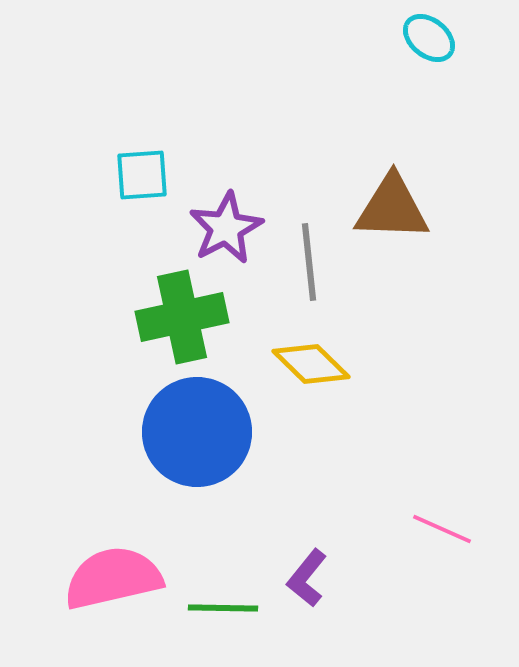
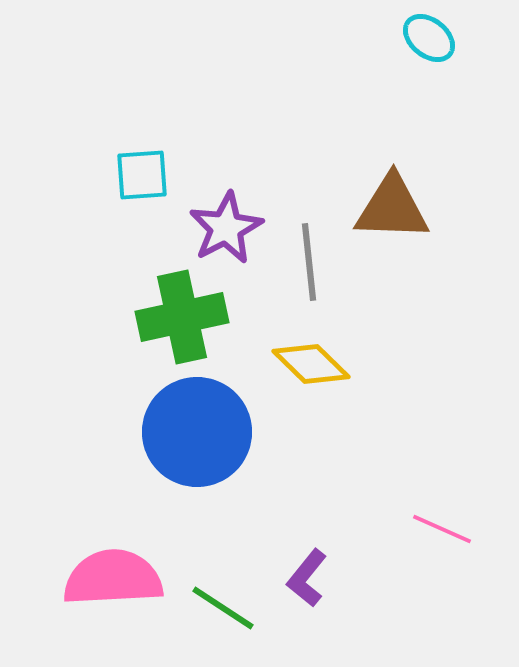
pink semicircle: rotated 10 degrees clockwise
green line: rotated 32 degrees clockwise
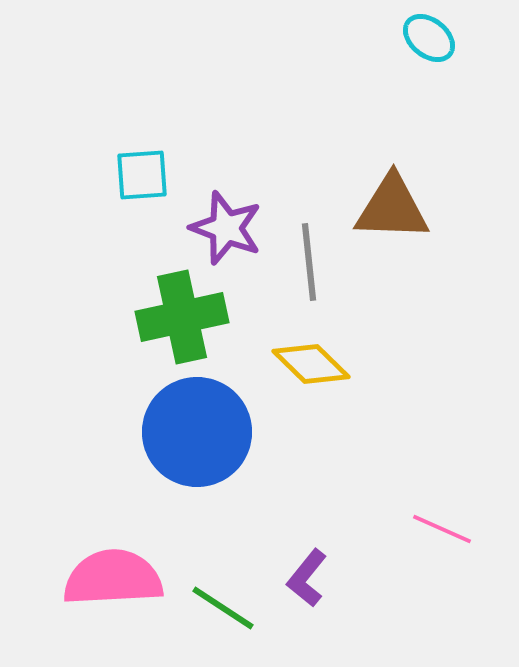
purple star: rotated 24 degrees counterclockwise
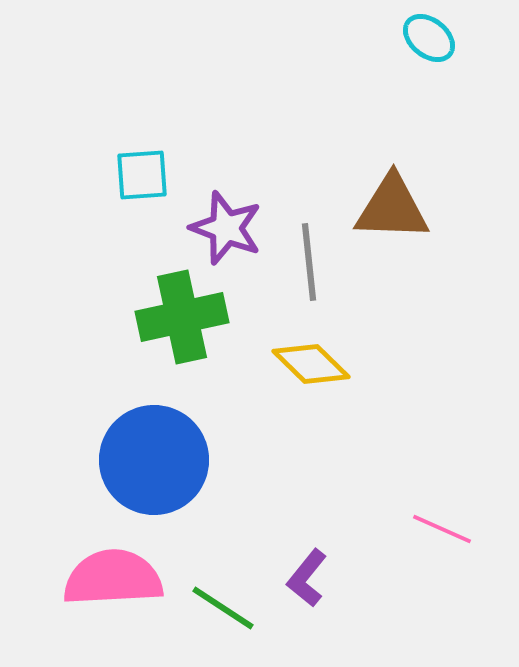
blue circle: moved 43 px left, 28 px down
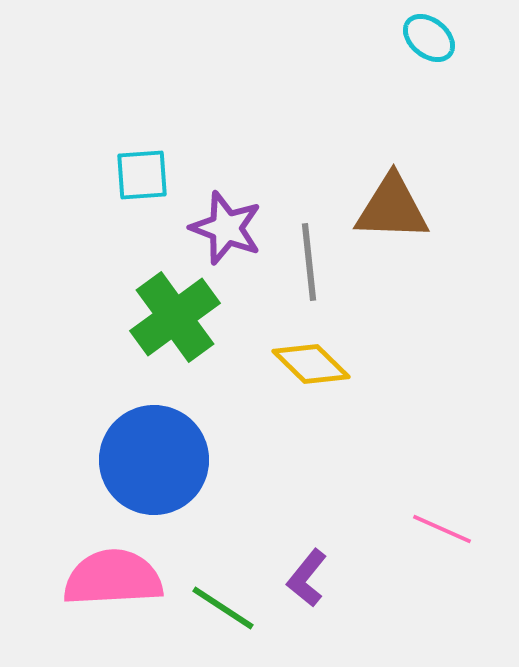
green cross: moved 7 px left; rotated 24 degrees counterclockwise
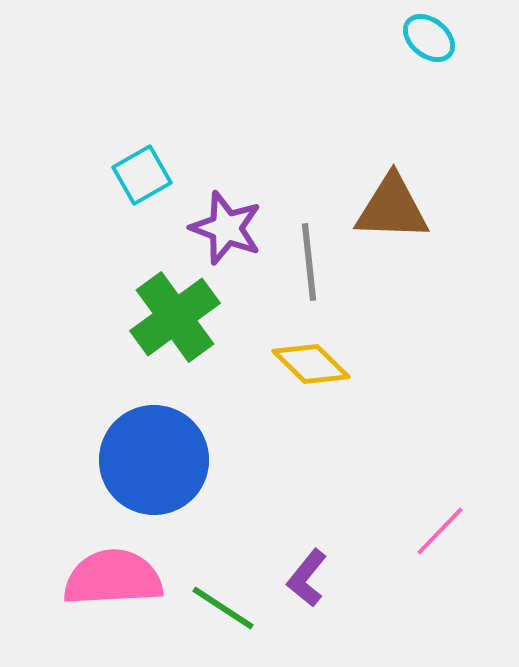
cyan square: rotated 26 degrees counterclockwise
pink line: moved 2 px left, 2 px down; rotated 70 degrees counterclockwise
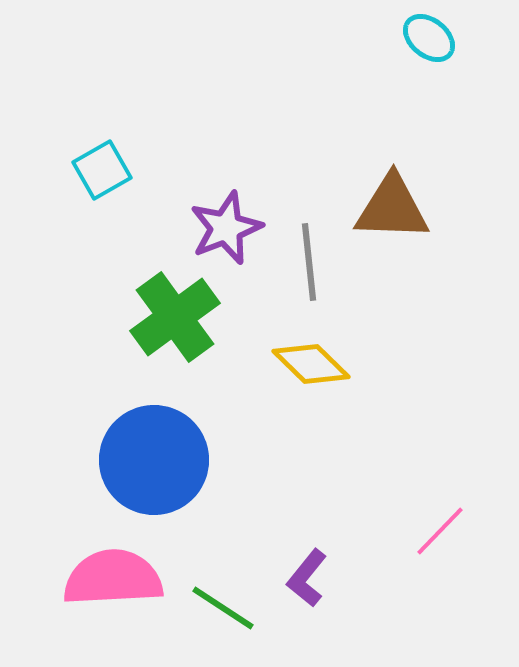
cyan square: moved 40 px left, 5 px up
purple star: rotated 30 degrees clockwise
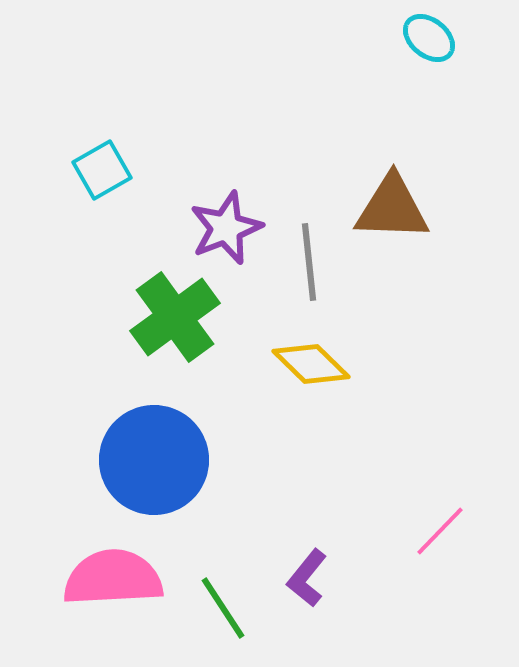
green line: rotated 24 degrees clockwise
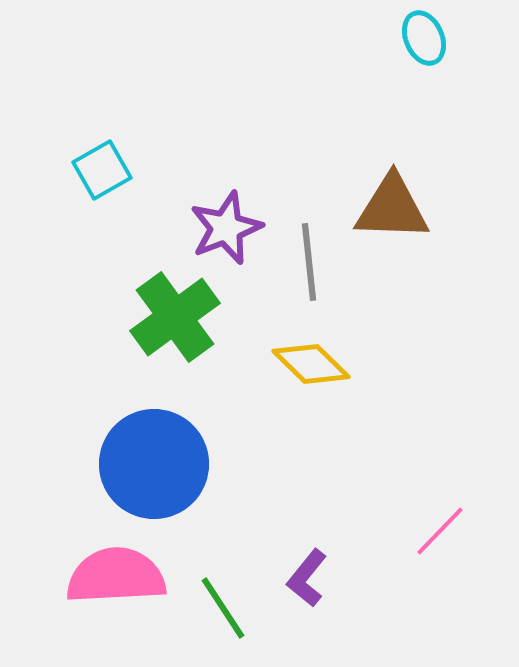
cyan ellipse: moved 5 px left; rotated 28 degrees clockwise
blue circle: moved 4 px down
pink semicircle: moved 3 px right, 2 px up
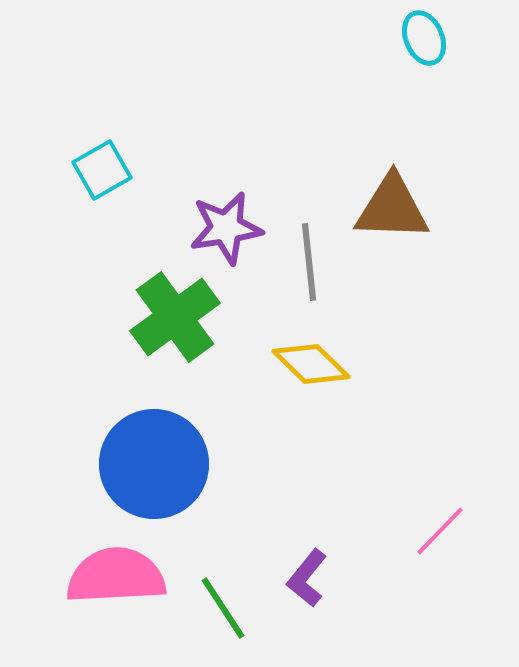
purple star: rotated 12 degrees clockwise
